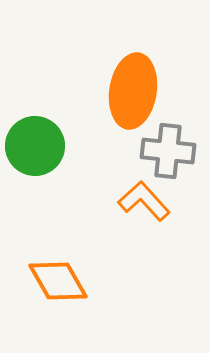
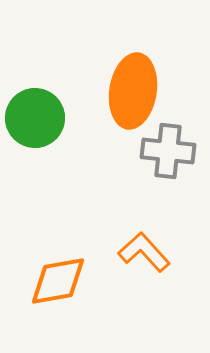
green circle: moved 28 px up
orange L-shape: moved 51 px down
orange diamond: rotated 70 degrees counterclockwise
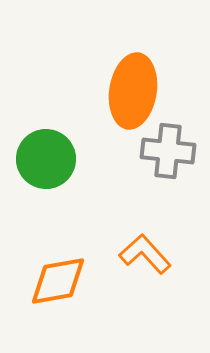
green circle: moved 11 px right, 41 px down
orange L-shape: moved 1 px right, 2 px down
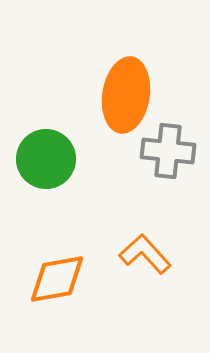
orange ellipse: moved 7 px left, 4 px down
orange diamond: moved 1 px left, 2 px up
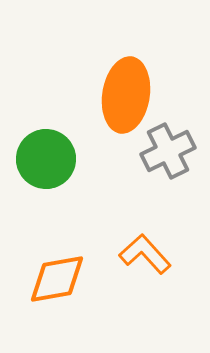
gray cross: rotated 32 degrees counterclockwise
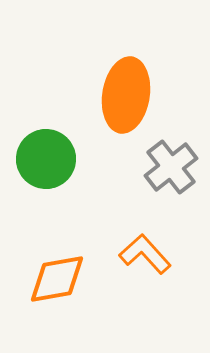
gray cross: moved 3 px right, 16 px down; rotated 12 degrees counterclockwise
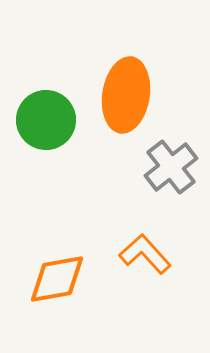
green circle: moved 39 px up
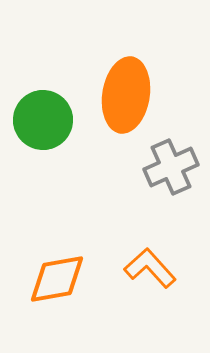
green circle: moved 3 px left
gray cross: rotated 14 degrees clockwise
orange L-shape: moved 5 px right, 14 px down
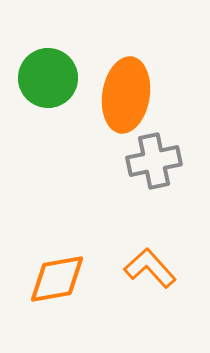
green circle: moved 5 px right, 42 px up
gray cross: moved 17 px left, 6 px up; rotated 12 degrees clockwise
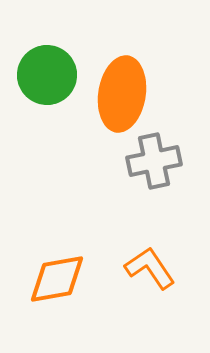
green circle: moved 1 px left, 3 px up
orange ellipse: moved 4 px left, 1 px up
orange L-shape: rotated 8 degrees clockwise
